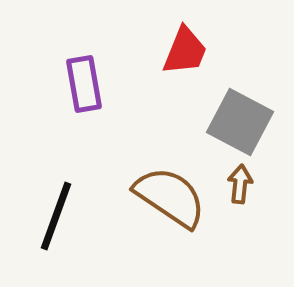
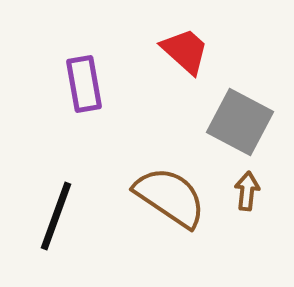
red trapezoid: rotated 70 degrees counterclockwise
brown arrow: moved 7 px right, 7 px down
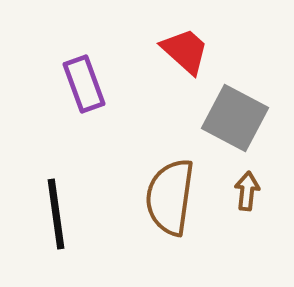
purple rectangle: rotated 10 degrees counterclockwise
gray square: moved 5 px left, 4 px up
brown semicircle: rotated 116 degrees counterclockwise
black line: moved 2 px up; rotated 28 degrees counterclockwise
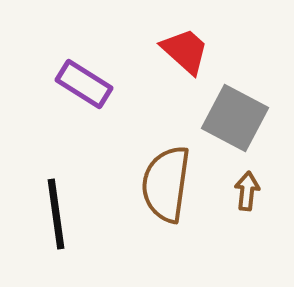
purple rectangle: rotated 38 degrees counterclockwise
brown semicircle: moved 4 px left, 13 px up
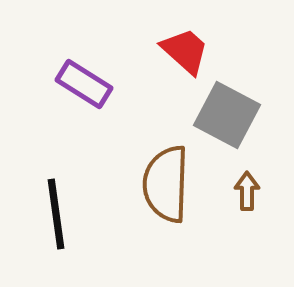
gray square: moved 8 px left, 3 px up
brown semicircle: rotated 6 degrees counterclockwise
brown arrow: rotated 6 degrees counterclockwise
